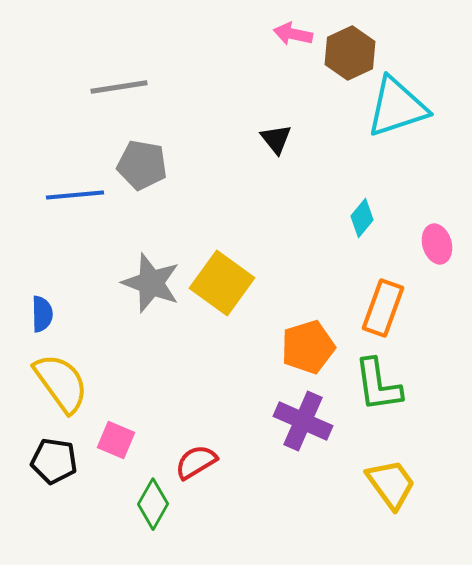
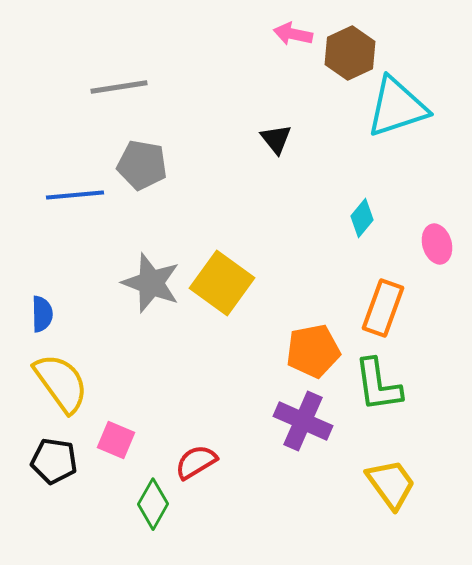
orange pentagon: moved 5 px right, 4 px down; rotated 6 degrees clockwise
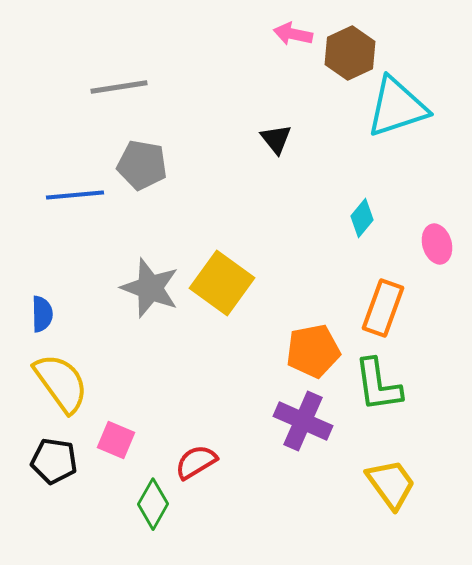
gray star: moved 1 px left, 5 px down
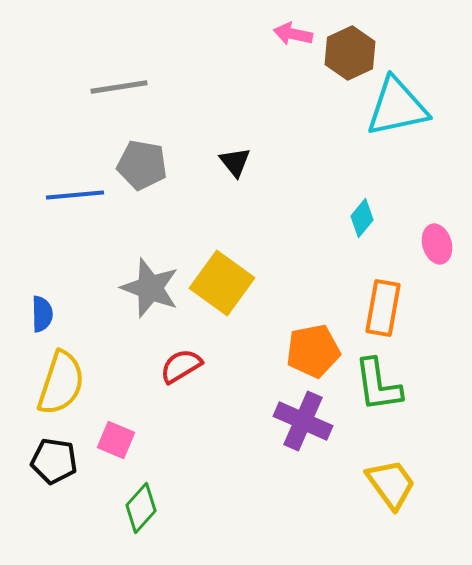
cyan triangle: rotated 6 degrees clockwise
black triangle: moved 41 px left, 23 px down
orange rectangle: rotated 10 degrees counterclockwise
yellow semicircle: rotated 54 degrees clockwise
red semicircle: moved 15 px left, 96 px up
green diamond: moved 12 px left, 4 px down; rotated 12 degrees clockwise
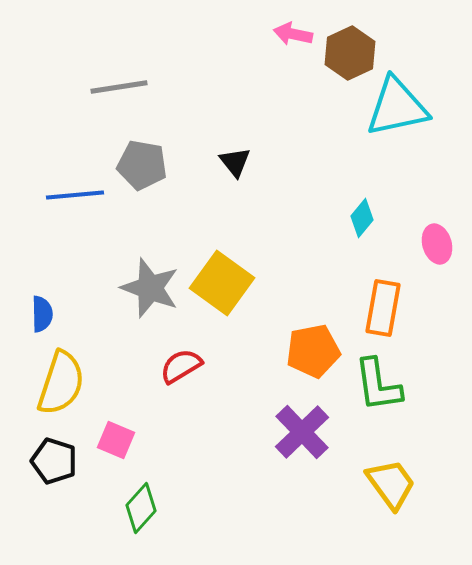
purple cross: moved 1 px left, 11 px down; rotated 22 degrees clockwise
black pentagon: rotated 9 degrees clockwise
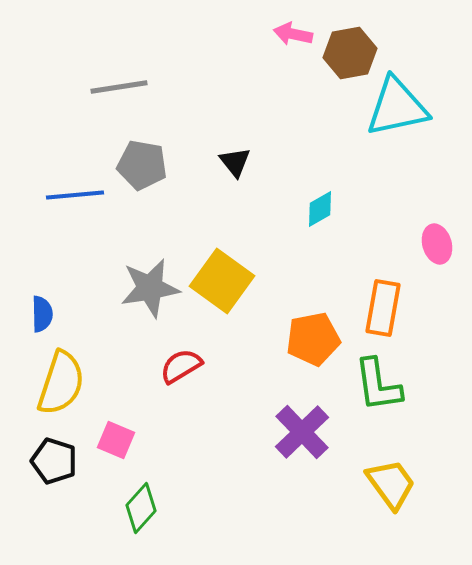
brown hexagon: rotated 15 degrees clockwise
cyan diamond: moved 42 px left, 9 px up; rotated 21 degrees clockwise
yellow square: moved 2 px up
gray star: rotated 30 degrees counterclockwise
orange pentagon: moved 12 px up
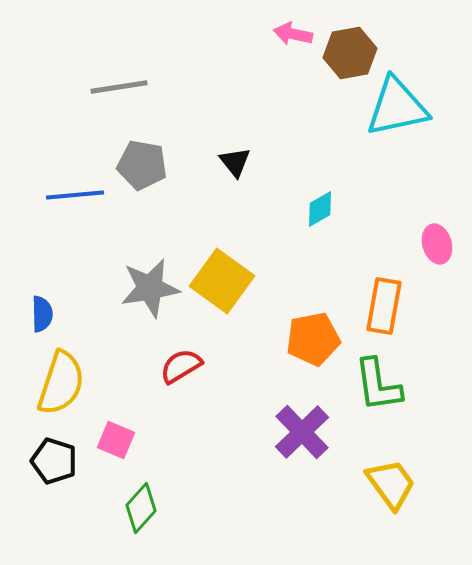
orange rectangle: moved 1 px right, 2 px up
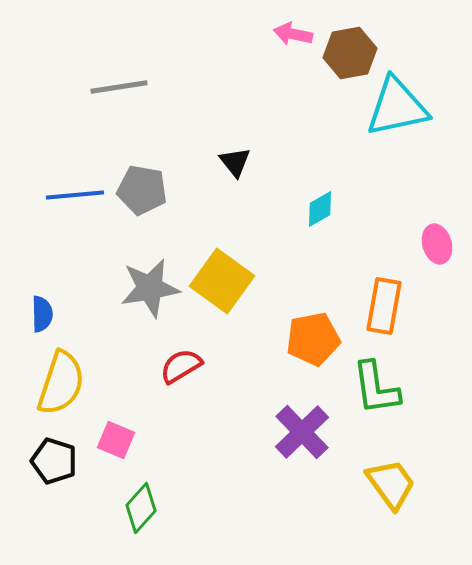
gray pentagon: moved 25 px down
green L-shape: moved 2 px left, 3 px down
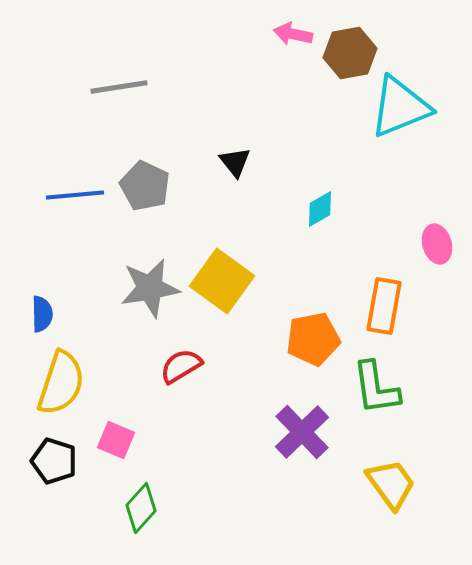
cyan triangle: moved 3 px right; rotated 10 degrees counterclockwise
gray pentagon: moved 3 px right, 4 px up; rotated 15 degrees clockwise
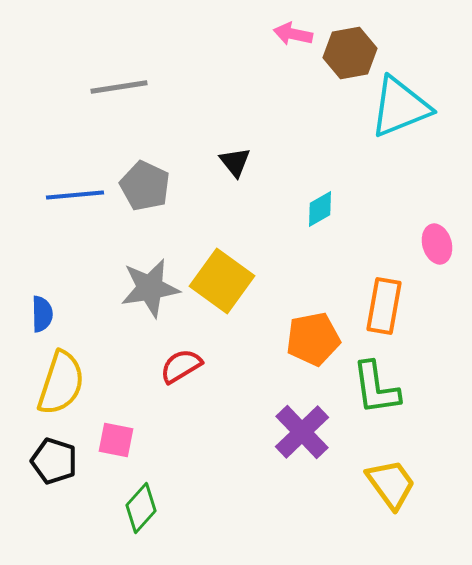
pink square: rotated 12 degrees counterclockwise
